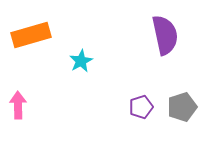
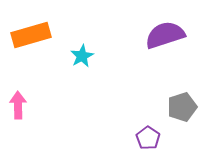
purple semicircle: rotated 96 degrees counterclockwise
cyan star: moved 1 px right, 5 px up
purple pentagon: moved 7 px right, 31 px down; rotated 20 degrees counterclockwise
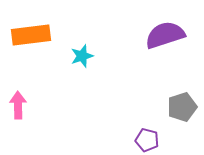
orange rectangle: rotated 9 degrees clockwise
cyan star: rotated 10 degrees clockwise
purple pentagon: moved 1 px left, 2 px down; rotated 20 degrees counterclockwise
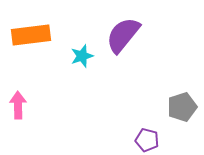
purple semicircle: moved 42 px left; rotated 33 degrees counterclockwise
